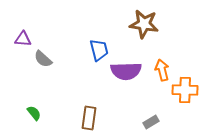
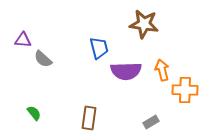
purple triangle: moved 1 px down
blue trapezoid: moved 2 px up
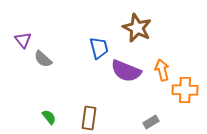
brown star: moved 7 px left, 4 px down; rotated 16 degrees clockwise
purple triangle: rotated 48 degrees clockwise
purple semicircle: rotated 24 degrees clockwise
green semicircle: moved 15 px right, 4 px down
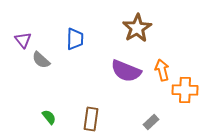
brown star: rotated 16 degrees clockwise
blue trapezoid: moved 24 px left, 9 px up; rotated 15 degrees clockwise
gray semicircle: moved 2 px left, 1 px down
brown rectangle: moved 2 px right, 1 px down
gray rectangle: rotated 14 degrees counterclockwise
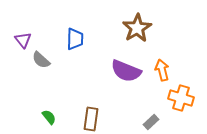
orange cross: moved 4 px left, 8 px down; rotated 15 degrees clockwise
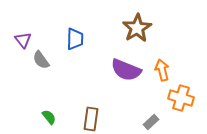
gray semicircle: rotated 12 degrees clockwise
purple semicircle: moved 1 px up
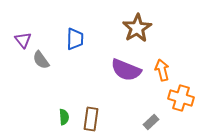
green semicircle: moved 15 px right; rotated 35 degrees clockwise
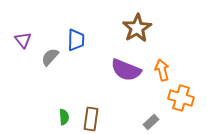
blue trapezoid: moved 1 px right, 1 px down
gray semicircle: moved 9 px right, 3 px up; rotated 78 degrees clockwise
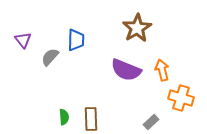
brown rectangle: rotated 10 degrees counterclockwise
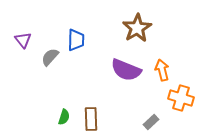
green semicircle: rotated 21 degrees clockwise
